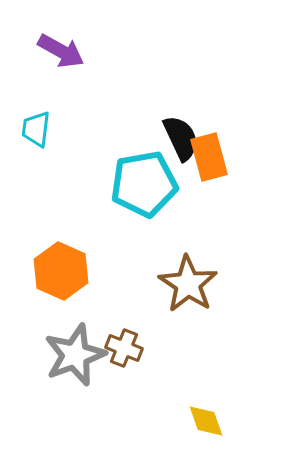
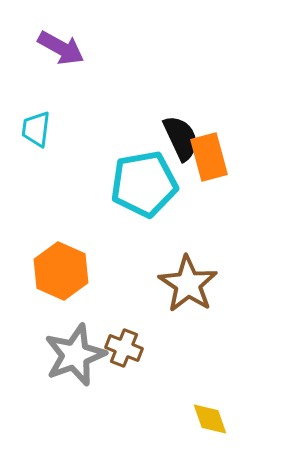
purple arrow: moved 3 px up
yellow diamond: moved 4 px right, 2 px up
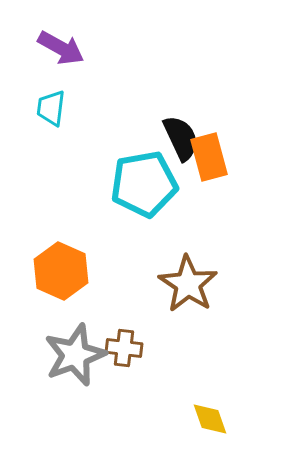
cyan trapezoid: moved 15 px right, 21 px up
brown cross: rotated 15 degrees counterclockwise
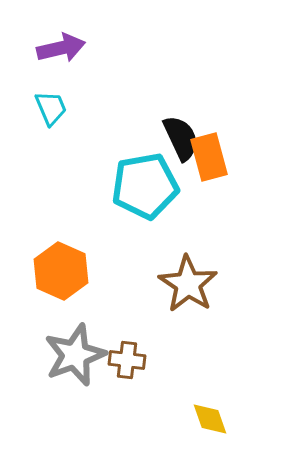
purple arrow: rotated 42 degrees counterclockwise
cyan trapezoid: rotated 150 degrees clockwise
cyan pentagon: moved 1 px right, 2 px down
brown cross: moved 3 px right, 12 px down
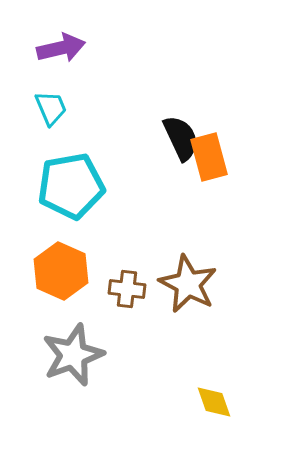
cyan pentagon: moved 74 px left
brown star: rotated 6 degrees counterclockwise
gray star: moved 2 px left
brown cross: moved 71 px up
yellow diamond: moved 4 px right, 17 px up
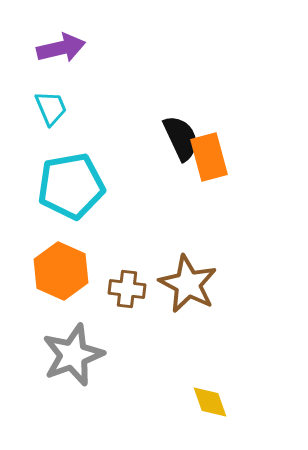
yellow diamond: moved 4 px left
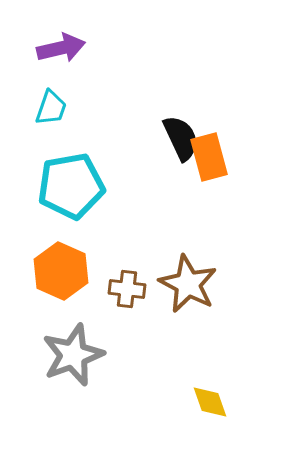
cyan trapezoid: rotated 42 degrees clockwise
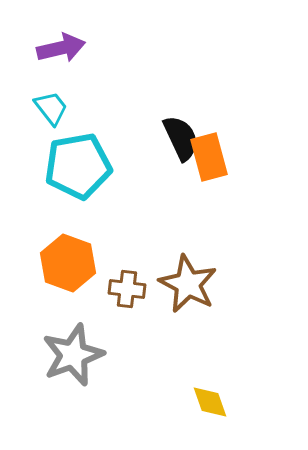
cyan trapezoid: rotated 57 degrees counterclockwise
cyan pentagon: moved 7 px right, 20 px up
orange hexagon: moved 7 px right, 8 px up; rotated 4 degrees counterclockwise
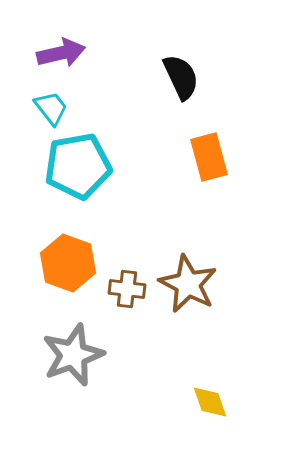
purple arrow: moved 5 px down
black semicircle: moved 61 px up
